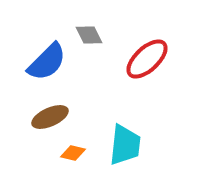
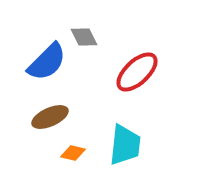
gray diamond: moved 5 px left, 2 px down
red ellipse: moved 10 px left, 13 px down
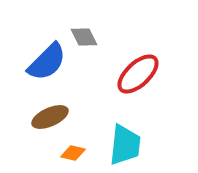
red ellipse: moved 1 px right, 2 px down
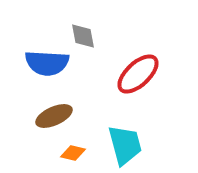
gray diamond: moved 1 px left, 1 px up; rotated 16 degrees clockwise
blue semicircle: moved 1 px down; rotated 48 degrees clockwise
brown ellipse: moved 4 px right, 1 px up
cyan trapezoid: rotated 21 degrees counterclockwise
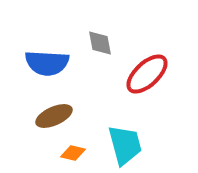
gray diamond: moved 17 px right, 7 px down
red ellipse: moved 9 px right
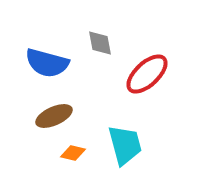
blue semicircle: rotated 12 degrees clockwise
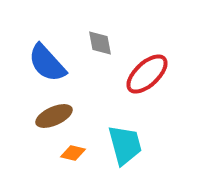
blue semicircle: rotated 33 degrees clockwise
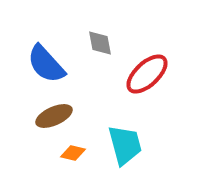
blue semicircle: moved 1 px left, 1 px down
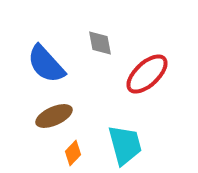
orange diamond: rotated 60 degrees counterclockwise
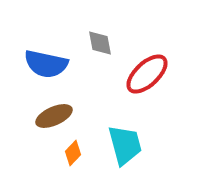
blue semicircle: rotated 36 degrees counterclockwise
